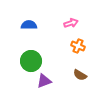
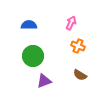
pink arrow: rotated 48 degrees counterclockwise
green circle: moved 2 px right, 5 px up
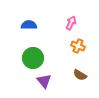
green circle: moved 2 px down
purple triangle: rotated 49 degrees counterclockwise
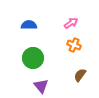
pink arrow: rotated 32 degrees clockwise
orange cross: moved 4 px left, 1 px up
brown semicircle: rotated 96 degrees clockwise
purple triangle: moved 3 px left, 5 px down
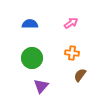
blue semicircle: moved 1 px right, 1 px up
orange cross: moved 2 px left, 8 px down; rotated 16 degrees counterclockwise
green circle: moved 1 px left
purple triangle: rotated 21 degrees clockwise
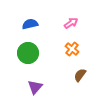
blue semicircle: rotated 14 degrees counterclockwise
orange cross: moved 4 px up; rotated 32 degrees clockwise
green circle: moved 4 px left, 5 px up
purple triangle: moved 6 px left, 1 px down
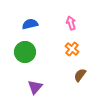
pink arrow: rotated 72 degrees counterclockwise
green circle: moved 3 px left, 1 px up
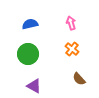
green circle: moved 3 px right, 2 px down
brown semicircle: moved 1 px left, 4 px down; rotated 80 degrees counterclockwise
purple triangle: moved 1 px left, 1 px up; rotated 42 degrees counterclockwise
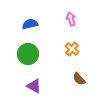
pink arrow: moved 4 px up
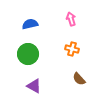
orange cross: rotated 24 degrees counterclockwise
